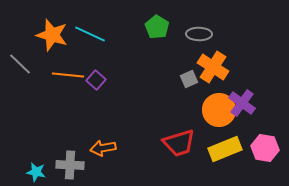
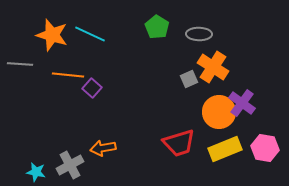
gray line: rotated 40 degrees counterclockwise
purple square: moved 4 px left, 8 px down
orange circle: moved 2 px down
gray cross: rotated 32 degrees counterclockwise
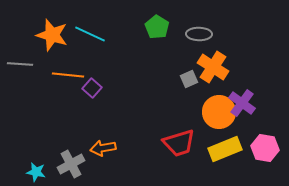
gray cross: moved 1 px right, 1 px up
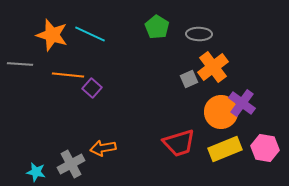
orange cross: rotated 20 degrees clockwise
orange circle: moved 2 px right
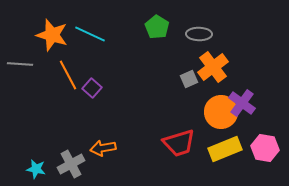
orange line: rotated 56 degrees clockwise
cyan star: moved 3 px up
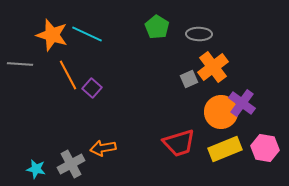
cyan line: moved 3 px left
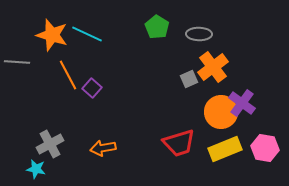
gray line: moved 3 px left, 2 px up
gray cross: moved 21 px left, 20 px up
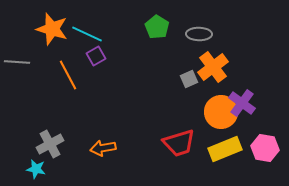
orange star: moved 6 px up
purple square: moved 4 px right, 32 px up; rotated 18 degrees clockwise
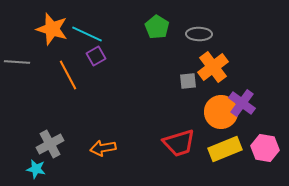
gray square: moved 1 px left, 2 px down; rotated 18 degrees clockwise
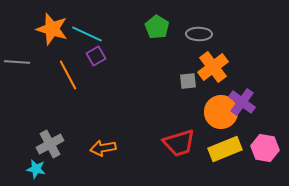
purple cross: moved 1 px up
